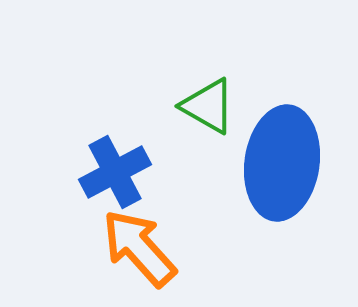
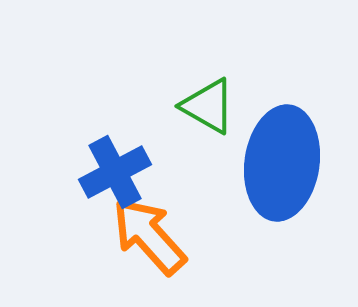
orange arrow: moved 10 px right, 12 px up
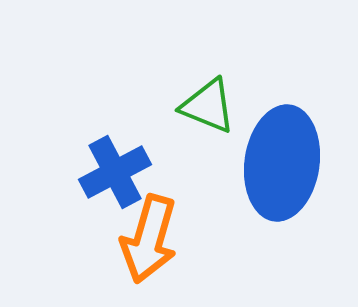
green triangle: rotated 8 degrees counterclockwise
orange arrow: moved 3 px down; rotated 122 degrees counterclockwise
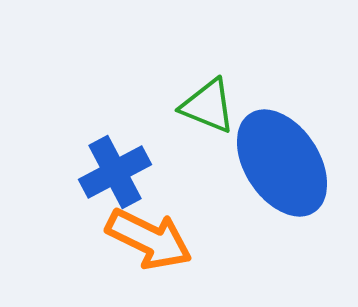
blue ellipse: rotated 41 degrees counterclockwise
orange arrow: rotated 80 degrees counterclockwise
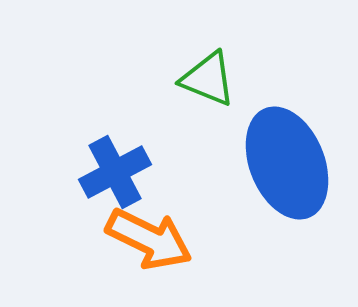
green triangle: moved 27 px up
blue ellipse: moved 5 px right; rotated 11 degrees clockwise
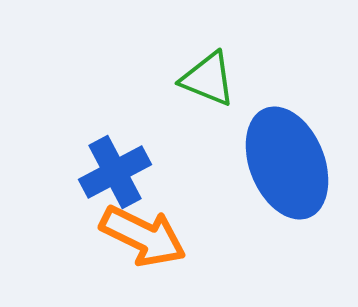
orange arrow: moved 6 px left, 3 px up
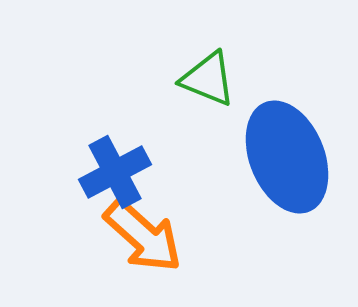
blue ellipse: moved 6 px up
orange arrow: rotated 16 degrees clockwise
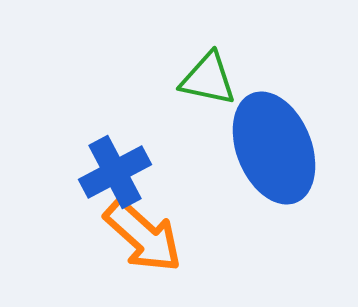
green triangle: rotated 10 degrees counterclockwise
blue ellipse: moved 13 px left, 9 px up
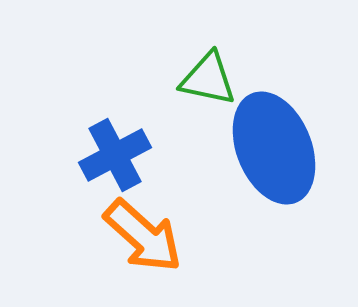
blue cross: moved 17 px up
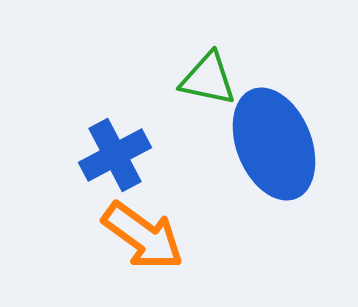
blue ellipse: moved 4 px up
orange arrow: rotated 6 degrees counterclockwise
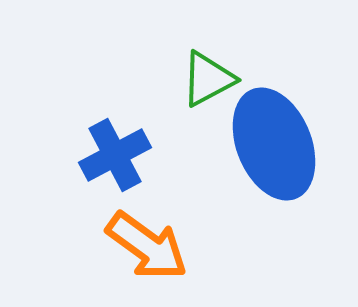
green triangle: rotated 40 degrees counterclockwise
orange arrow: moved 4 px right, 10 px down
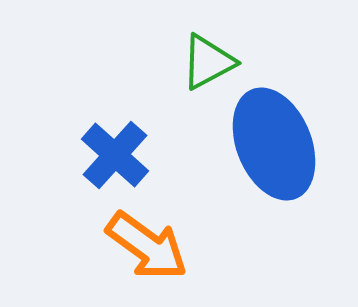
green triangle: moved 17 px up
blue cross: rotated 20 degrees counterclockwise
